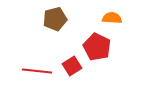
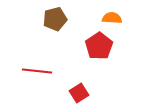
red pentagon: moved 2 px right, 1 px up; rotated 12 degrees clockwise
red square: moved 7 px right, 27 px down
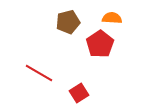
brown pentagon: moved 13 px right, 3 px down
red pentagon: moved 1 px right, 2 px up
red line: moved 2 px right, 2 px down; rotated 24 degrees clockwise
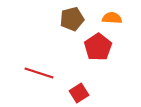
brown pentagon: moved 4 px right, 3 px up
red pentagon: moved 2 px left, 3 px down
red line: rotated 12 degrees counterclockwise
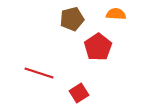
orange semicircle: moved 4 px right, 4 px up
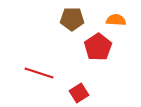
orange semicircle: moved 6 px down
brown pentagon: rotated 15 degrees clockwise
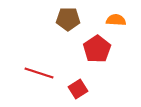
brown pentagon: moved 4 px left
red pentagon: moved 1 px left, 2 px down
red square: moved 1 px left, 4 px up
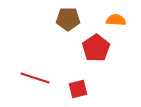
red pentagon: moved 1 px left, 1 px up
red line: moved 4 px left, 5 px down
red square: rotated 18 degrees clockwise
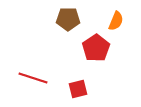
orange semicircle: moved 1 px down; rotated 108 degrees clockwise
red line: moved 2 px left
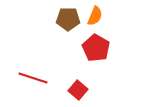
orange semicircle: moved 21 px left, 5 px up
red pentagon: rotated 8 degrees counterclockwise
red square: moved 1 px down; rotated 36 degrees counterclockwise
